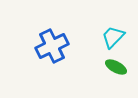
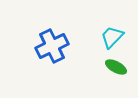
cyan trapezoid: moved 1 px left
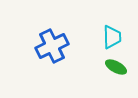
cyan trapezoid: rotated 135 degrees clockwise
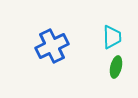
green ellipse: rotated 75 degrees clockwise
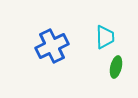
cyan trapezoid: moved 7 px left
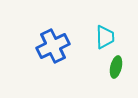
blue cross: moved 1 px right
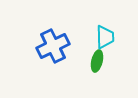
green ellipse: moved 19 px left, 6 px up
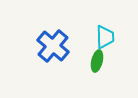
blue cross: rotated 24 degrees counterclockwise
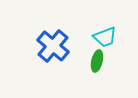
cyan trapezoid: rotated 70 degrees clockwise
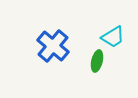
cyan trapezoid: moved 8 px right; rotated 10 degrees counterclockwise
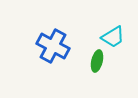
blue cross: rotated 12 degrees counterclockwise
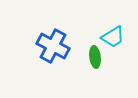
green ellipse: moved 2 px left, 4 px up; rotated 20 degrees counterclockwise
